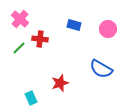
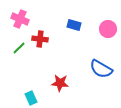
pink cross: rotated 18 degrees counterclockwise
red star: rotated 24 degrees clockwise
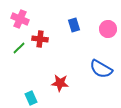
blue rectangle: rotated 56 degrees clockwise
